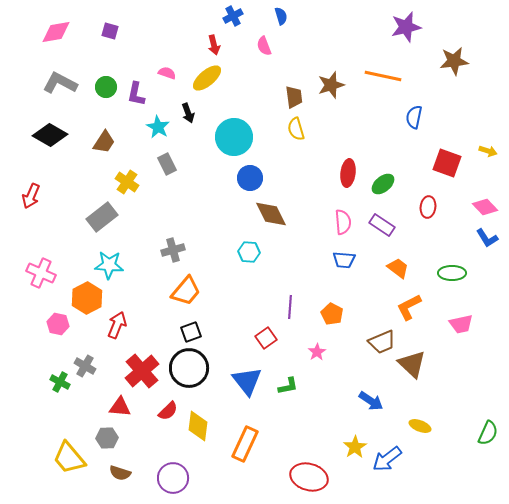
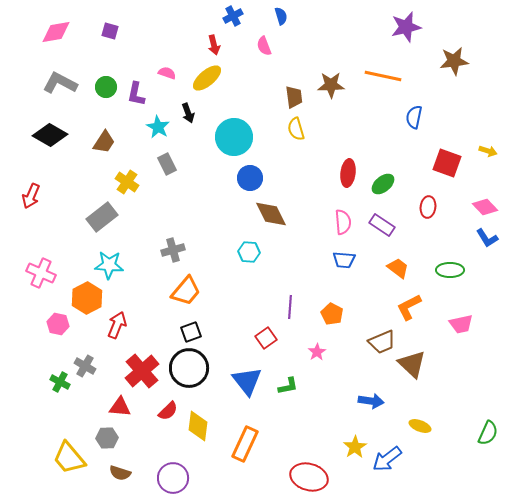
brown star at (331, 85): rotated 16 degrees clockwise
green ellipse at (452, 273): moved 2 px left, 3 px up
blue arrow at (371, 401): rotated 25 degrees counterclockwise
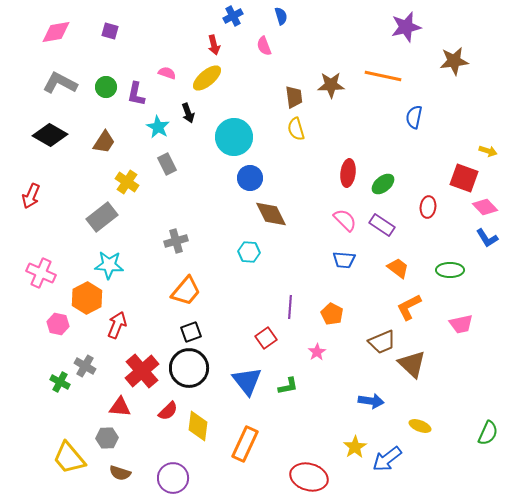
red square at (447, 163): moved 17 px right, 15 px down
pink semicircle at (343, 222): moved 2 px right, 2 px up; rotated 40 degrees counterclockwise
gray cross at (173, 250): moved 3 px right, 9 px up
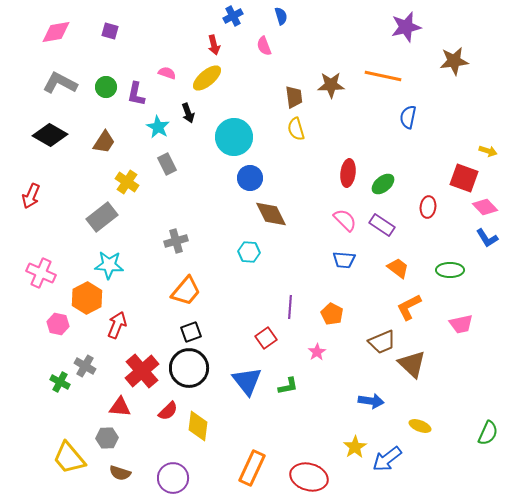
blue semicircle at (414, 117): moved 6 px left
orange rectangle at (245, 444): moved 7 px right, 24 px down
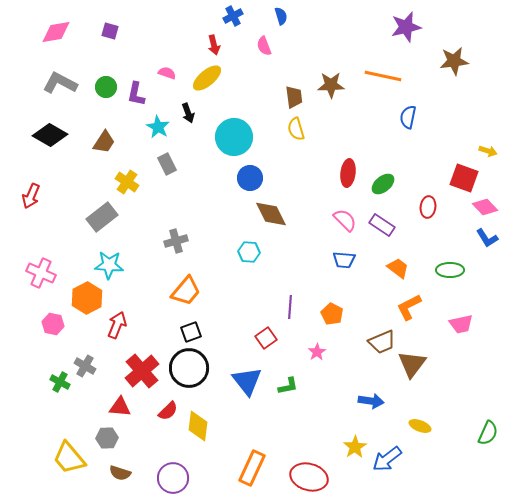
pink hexagon at (58, 324): moved 5 px left
brown triangle at (412, 364): rotated 24 degrees clockwise
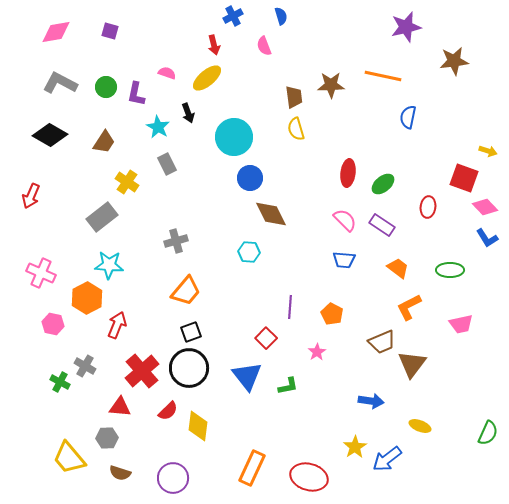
red square at (266, 338): rotated 10 degrees counterclockwise
blue triangle at (247, 381): moved 5 px up
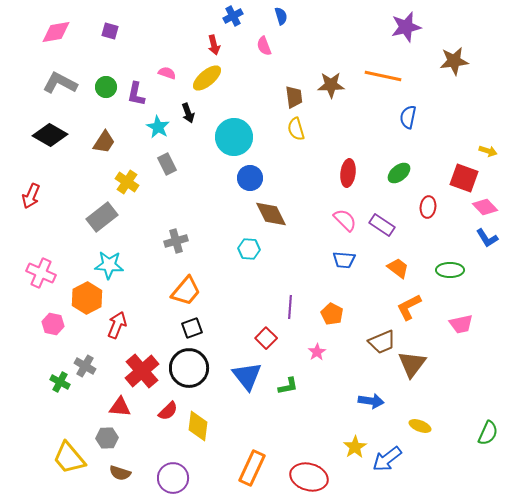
green ellipse at (383, 184): moved 16 px right, 11 px up
cyan hexagon at (249, 252): moved 3 px up
black square at (191, 332): moved 1 px right, 4 px up
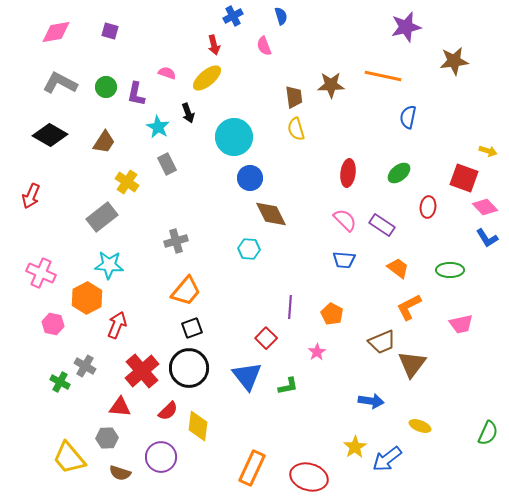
purple circle at (173, 478): moved 12 px left, 21 px up
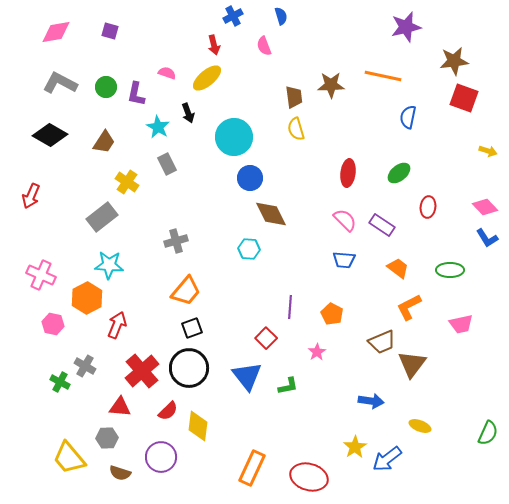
red square at (464, 178): moved 80 px up
pink cross at (41, 273): moved 2 px down
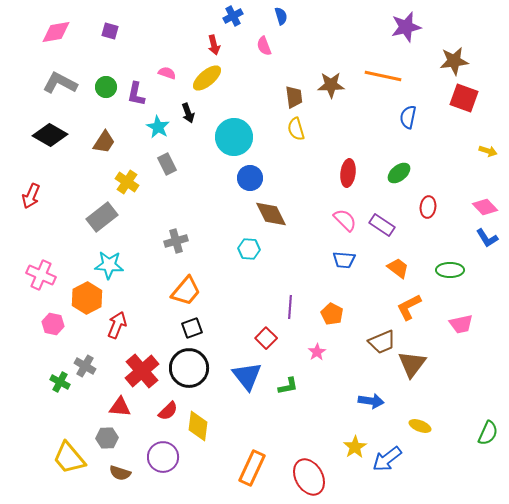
purple circle at (161, 457): moved 2 px right
red ellipse at (309, 477): rotated 45 degrees clockwise
